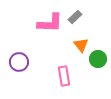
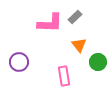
orange triangle: moved 2 px left
green circle: moved 3 px down
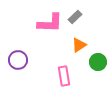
orange triangle: rotated 35 degrees clockwise
purple circle: moved 1 px left, 2 px up
